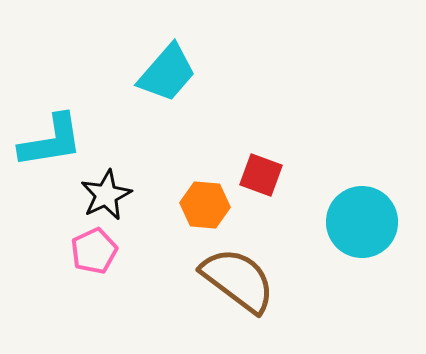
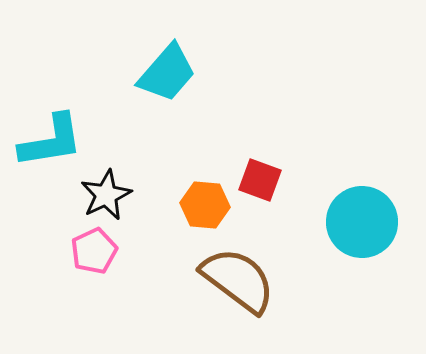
red square: moved 1 px left, 5 px down
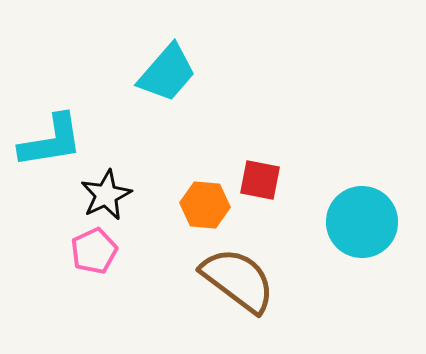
red square: rotated 9 degrees counterclockwise
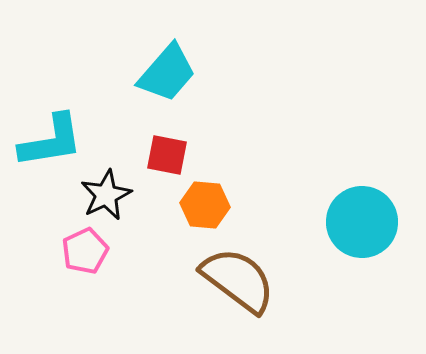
red square: moved 93 px left, 25 px up
pink pentagon: moved 9 px left
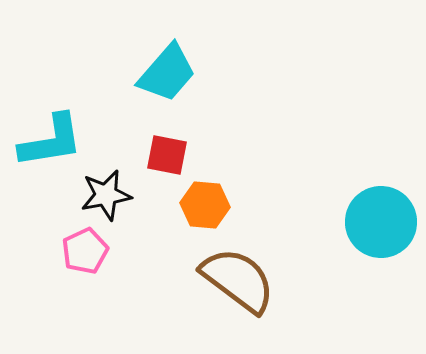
black star: rotated 15 degrees clockwise
cyan circle: moved 19 px right
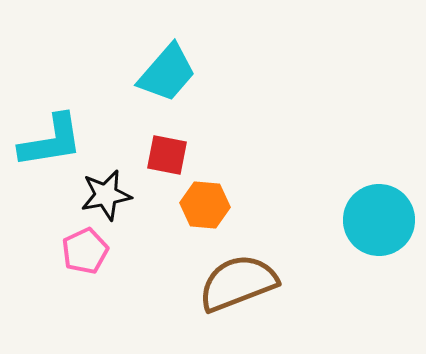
cyan circle: moved 2 px left, 2 px up
brown semicircle: moved 3 px down; rotated 58 degrees counterclockwise
